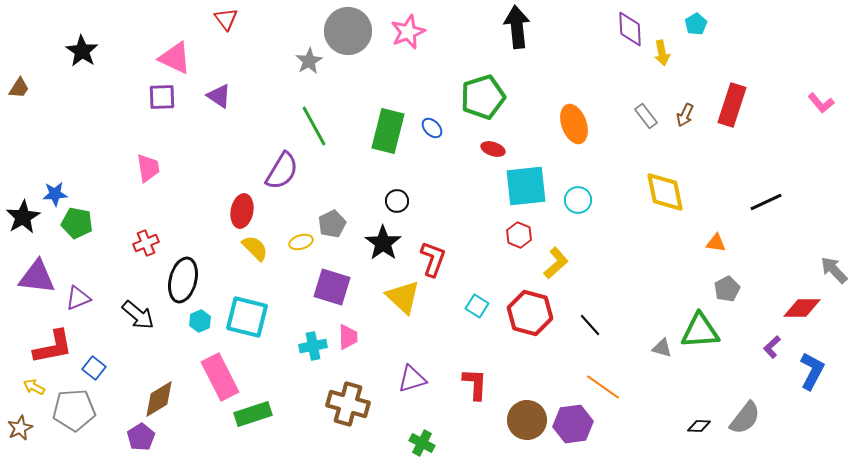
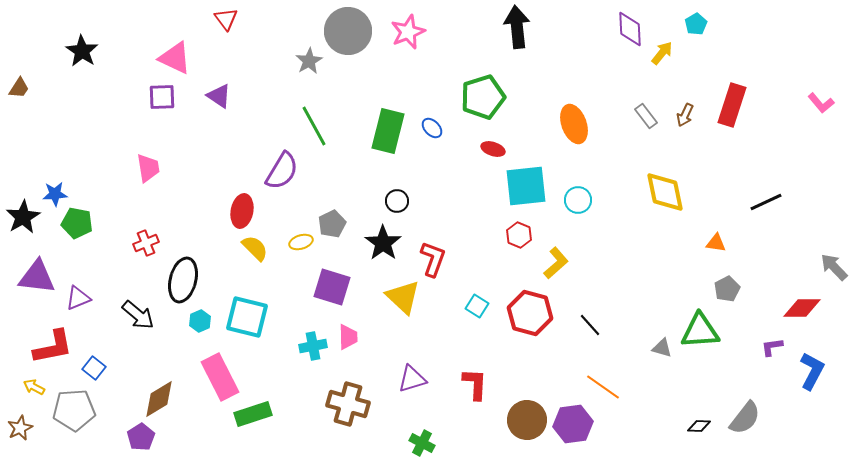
yellow arrow at (662, 53): rotated 130 degrees counterclockwise
gray arrow at (834, 270): moved 3 px up
purple L-shape at (772, 347): rotated 35 degrees clockwise
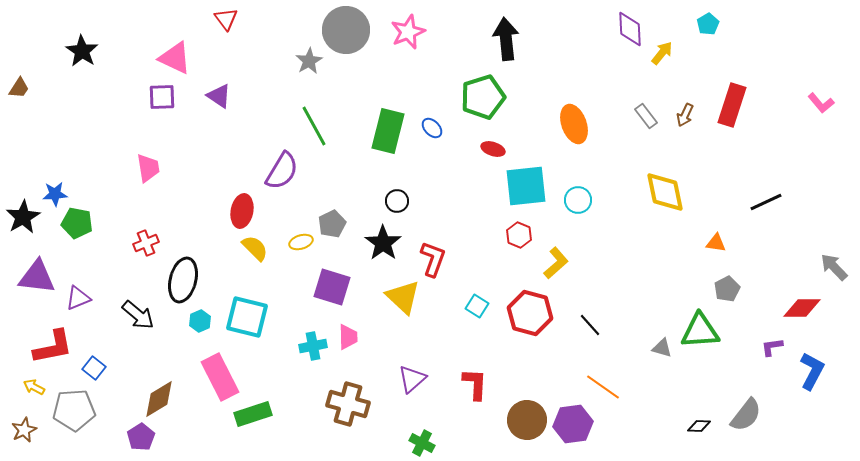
cyan pentagon at (696, 24): moved 12 px right
black arrow at (517, 27): moved 11 px left, 12 px down
gray circle at (348, 31): moved 2 px left, 1 px up
purple triangle at (412, 379): rotated 24 degrees counterclockwise
gray semicircle at (745, 418): moved 1 px right, 3 px up
brown star at (20, 428): moved 4 px right, 2 px down
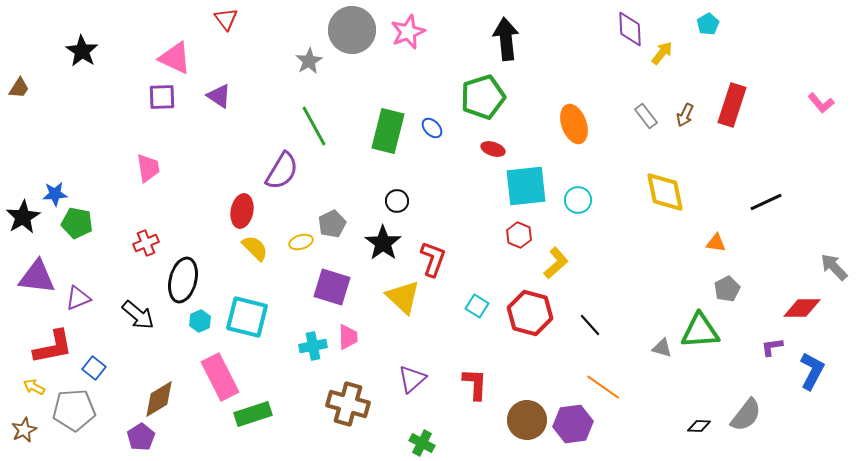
gray circle at (346, 30): moved 6 px right
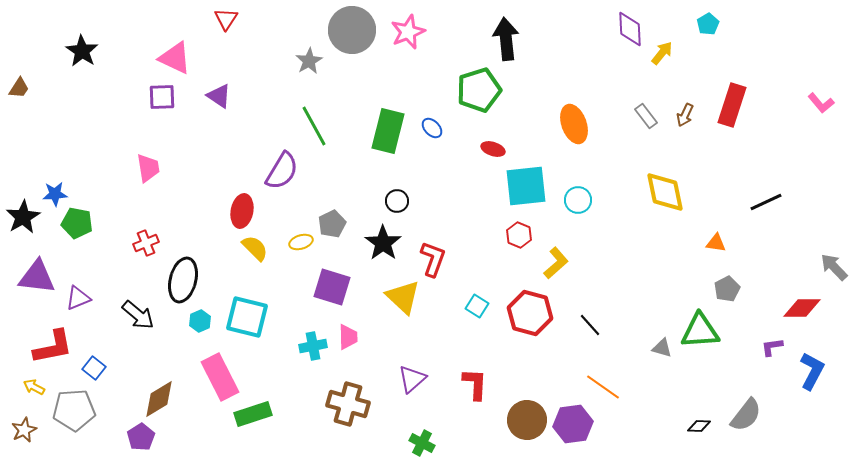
red triangle at (226, 19): rotated 10 degrees clockwise
green pentagon at (483, 97): moved 4 px left, 7 px up
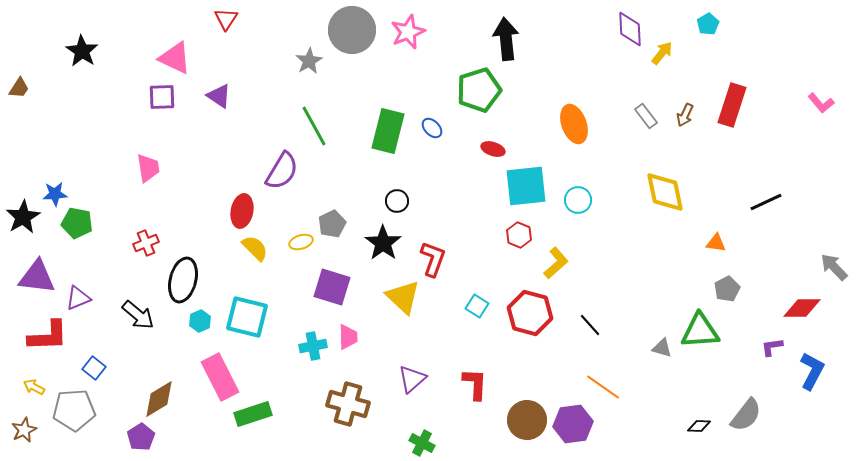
red L-shape at (53, 347): moved 5 px left, 11 px up; rotated 9 degrees clockwise
